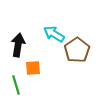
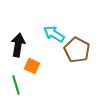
brown pentagon: rotated 10 degrees counterclockwise
orange square: moved 1 px left, 2 px up; rotated 28 degrees clockwise
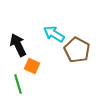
black arrow: rotated 35 degrees counterclockwise
green line: moved 2 px right, 1 px up
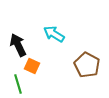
brown pentagon: moved 10 px right, 15 px down
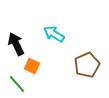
black arrow: moved 2 px left, 1 px up
brown pentagon: rotated 20 degrees clockwise
green line: moved 1 px left; rotated 24 degrees counterclockwise
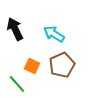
black arrow: moved 1 px left, 15 px up
brown pentagon: moved 25 px left
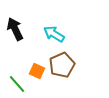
orange square: moved 5 px right, 5 px down
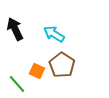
brown pentagon: rotated 15 degrees counterclockwise
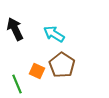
green line: rotated 18 degrees clockwise
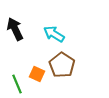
orange square: moved 3 px down
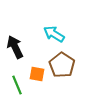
black arrow: moved 18 px down
orange square: rotated 14 degrees counterclockwise
green line: moved 1 px down
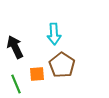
cyan arrow: rotated 125 degrees counterclockwise
orange square: rotated 14 degrees counterclockwise
green line: moved 1 px left, 1 px up
